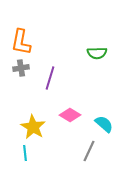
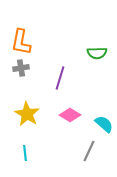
purple line: moved 10 px right
yellow star: moved 6 px left, 13 px up
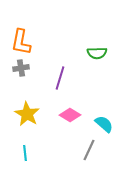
gray line: moved 1 px up
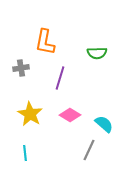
orange L-shape: moved 24 px right
yellow star: moved 3 px right
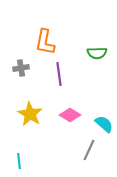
purple line: moved 1 px left, 4 px up; rotated 25 degrees counterclockwise
cyan line: moved 6 px left, 8 px down
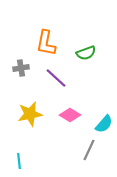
orange L-shape: moved 1 px right, 1 px down
green semicircle: moved 11 px left; rotated 18 degrees counterclockwise
purple line: moved 3 px left, 4 px down; rotated 40 degrees counterclockwise
yellow star: rotated 30 degrees clockwise
cyan semicircle: rotated 90 degrees clockwise
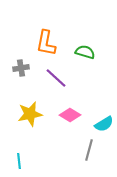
green semicircle: moved 1 px left, 1 px up; rotated 144 degrees counterclockwise
cyan semicircle: rotated 18 degrees clockwise
gray line: rotated 10 degrees counterclockwise
